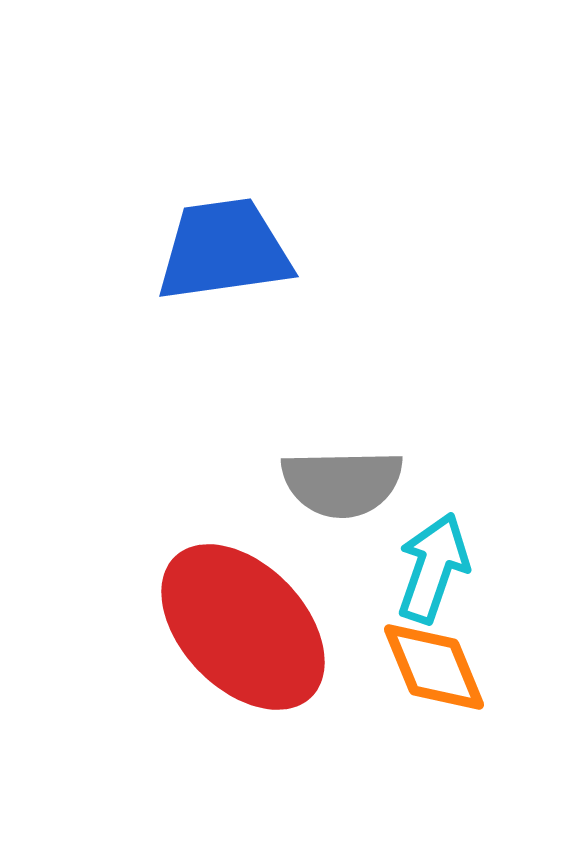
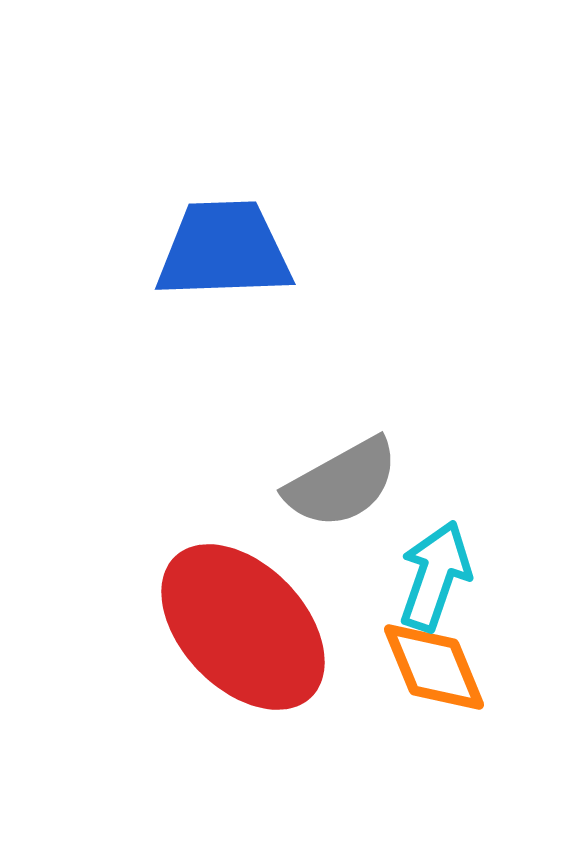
blue trapezoid: rotated 6 degrees clockwise
gray semicircle: rotated 28 degrees counterclockwise
cyan arrow: moved 2 px right, 8 px down
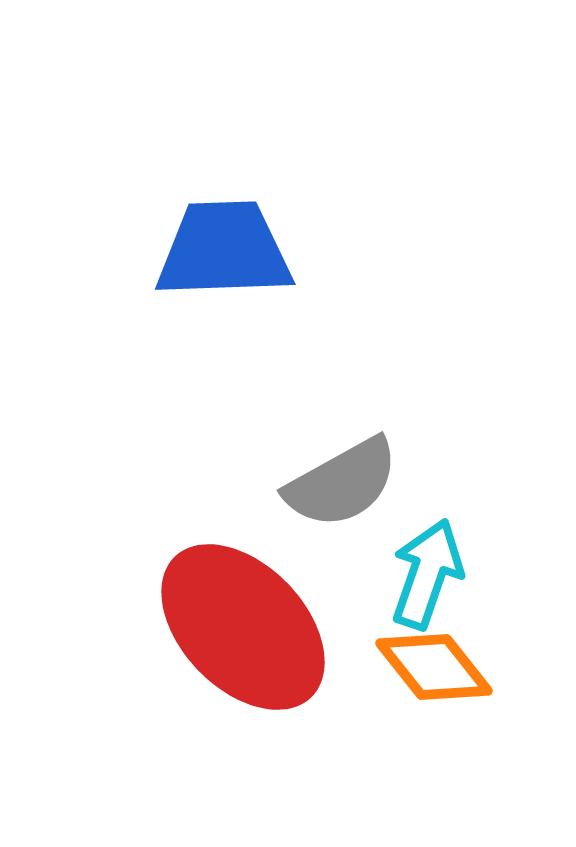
cyan arrow: moved 8 px left, 2 px up
orange diamond: rotated 16 degrees counterclockwise
